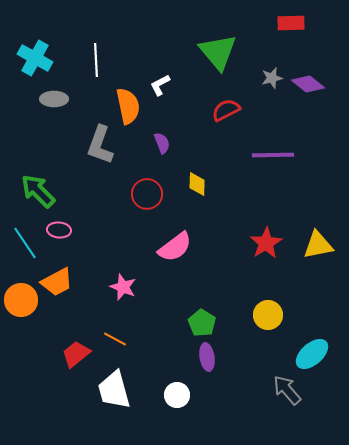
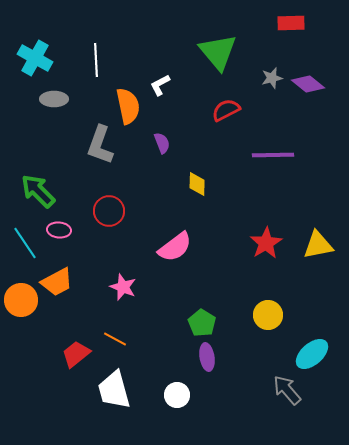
red circle: moved 38 px left, 17 px down
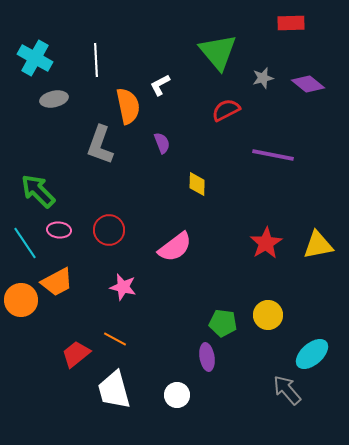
gray star: moved 9 px left
gray ellipse: rotated 12 degrees counterclockwise
purple line: rotated 12 degrees clockwise
red circle: moved 19 px down
pink star: rotated 8 degrees counterclockwise
green pentagon: moved 21 px right; rotated 24 degrees counterclockwise
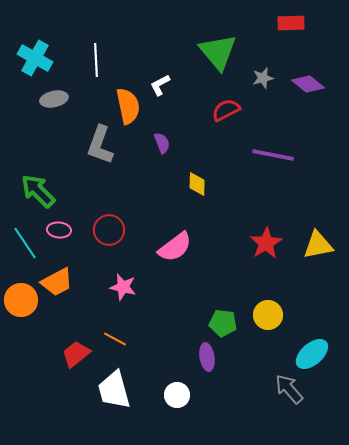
gray arrow: moved 2 px right, 1 px up
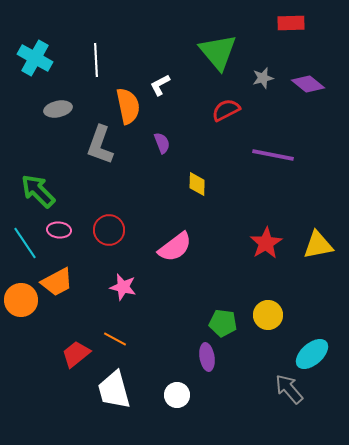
gray ellipse: moved 4 px right, 10 px down
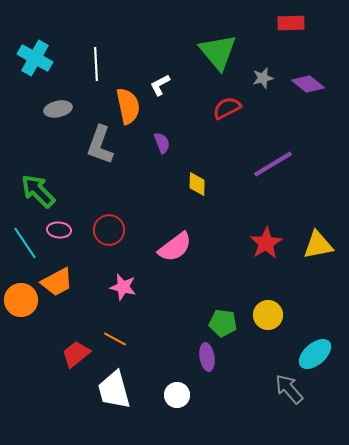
white line: moved 4 px down
red semicircle: moved 1 px right, 2 px up
purple line: moved 9 px down; rotated 42 degrees counterclockwise
cyan ellipse: moved 3 px right
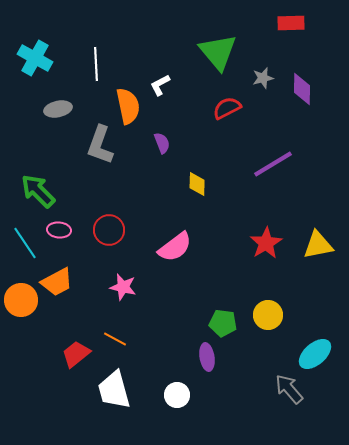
purple diamond: moved 6 px left, 5 px down; rotated 52 degrees clockwise
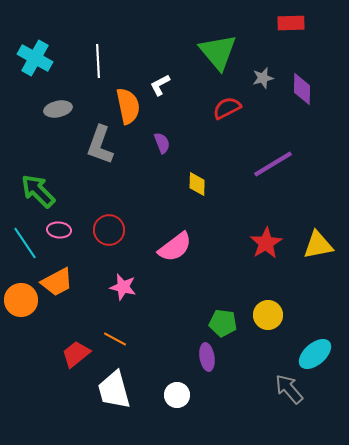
white line: moved 2 px right, 3 px up
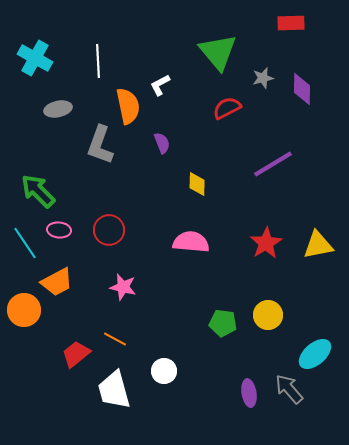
pink semicircle: moved 16 px right, 5 px up; rotated 138 degrees counterclockwise
orange circle: moved 3 px right, 10 px down
purple ellipse: moved 42 px right, 36 px down
white circle: moved 13 px left, 24 px up
